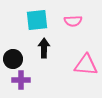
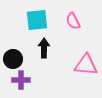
pink semicircle: rotated 66 degrees clockwise
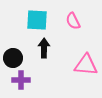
cyan square: rotated 10 degrees clockwise
black circle: moved 1 px up
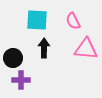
pink triangle: moved 16 px up
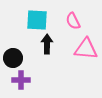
black arrow: moved 3 px right, 4 px up
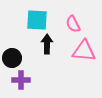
pink semicircle: moved 3 px down
pink triangle: moved 2 px left, 2 px down
black circle: moved 1 px left
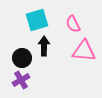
cyan square: rotated 20 degrees counterclockwise
black arrow: moved 3 px left, 2 px down
black circle: moved 10 px right
purple cross: rotated 30 degrees counterclockwise
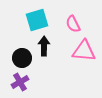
purple cross: moved 1 px left, 2 px down
